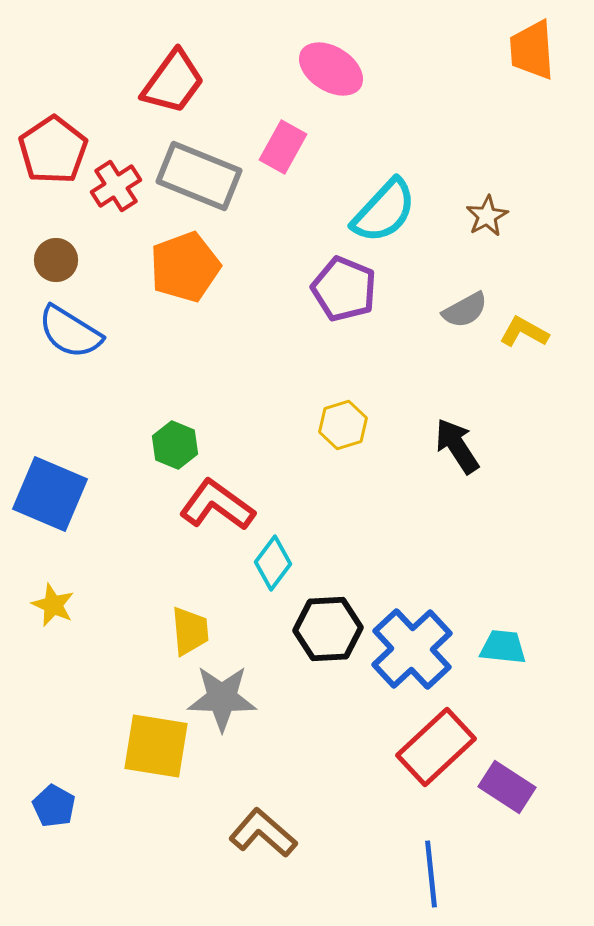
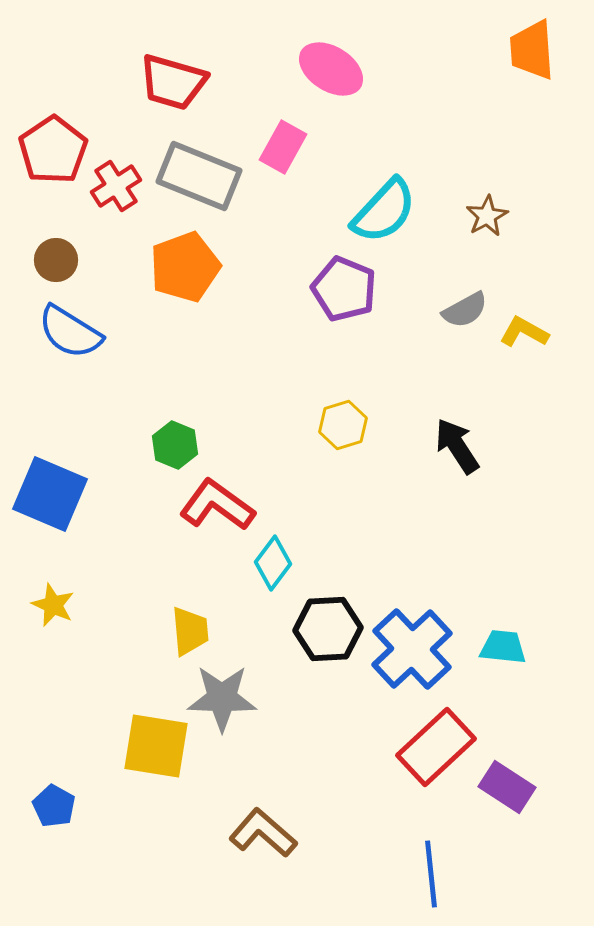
red trapezoid: rotated 70 degrees clockwise
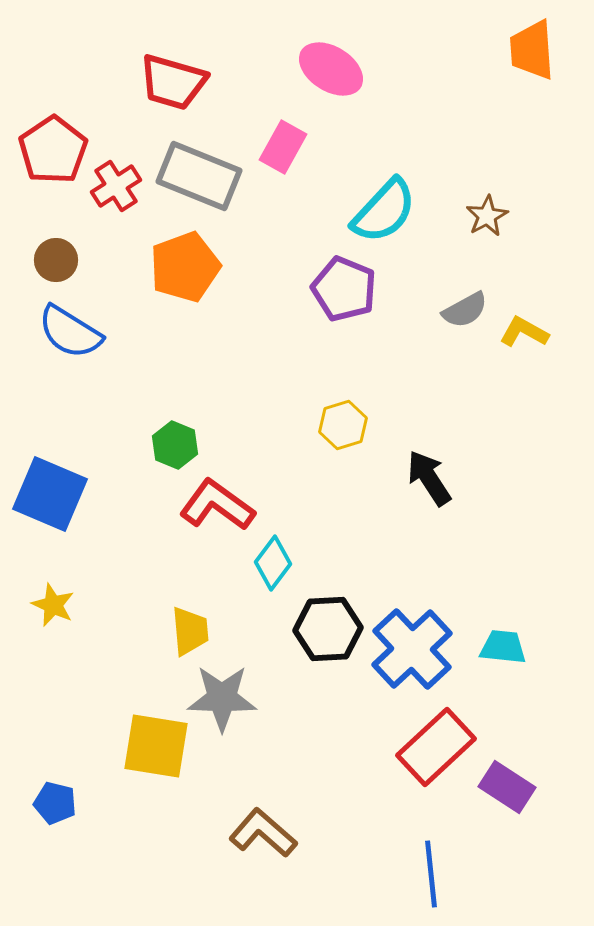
black arrow: moved 28 px left, 32 px down
blue pentagon: moved 1 px right, 3 px up; rotated 15 degrees counterclockwise
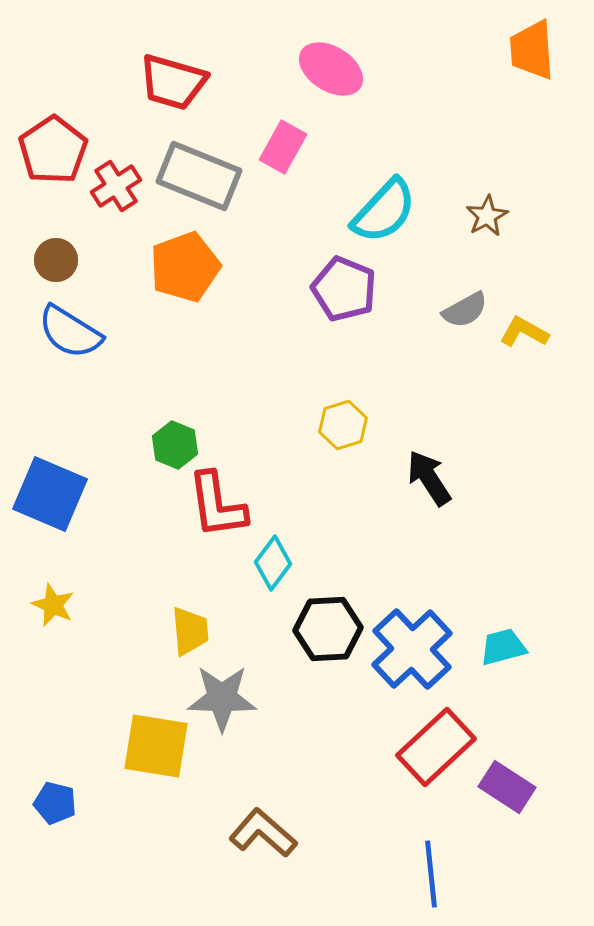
red L-shape: rotated 134 degrees counterclockwise
cyan trapezoid: rotated 21 degrees counterclockwise
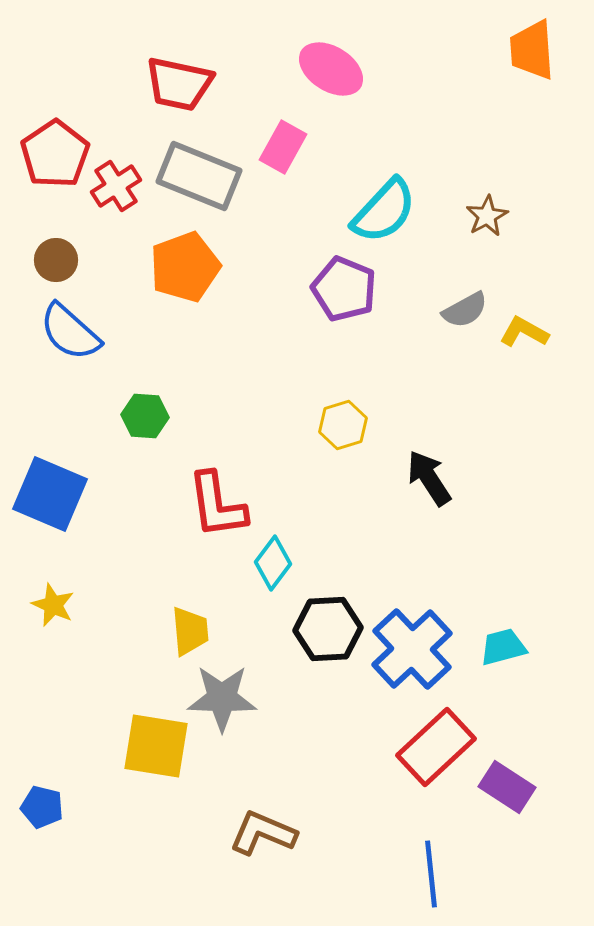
red trapezoid: moved 6 px right, 2 px down; rotated 4 degrees counterclockwise
red pentagon: moved 2 px right, 4 px down
blue semicircle: rotated 10 degrees clockwise
green hexagon: moved 30 px left, 29 px up; rotated 18 degrees counterclockwise
blue pentagon: moved 13 px left, 4 px down
brown L-shape: rotated 18 degrees counterclockwise
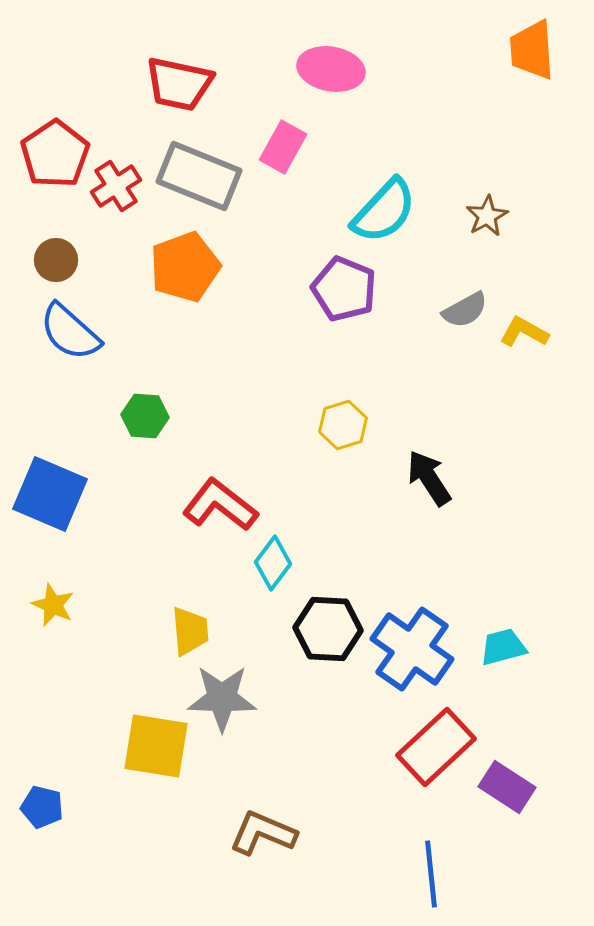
pink ellipse: rotated 22 degrees counterclockwise
red L-shape: moved 3 px right; rotated 136 degrees clockwise
black hexagon: rotated 6 degrees clockwise
blue cross: rotated 12 degrees counterclockwise
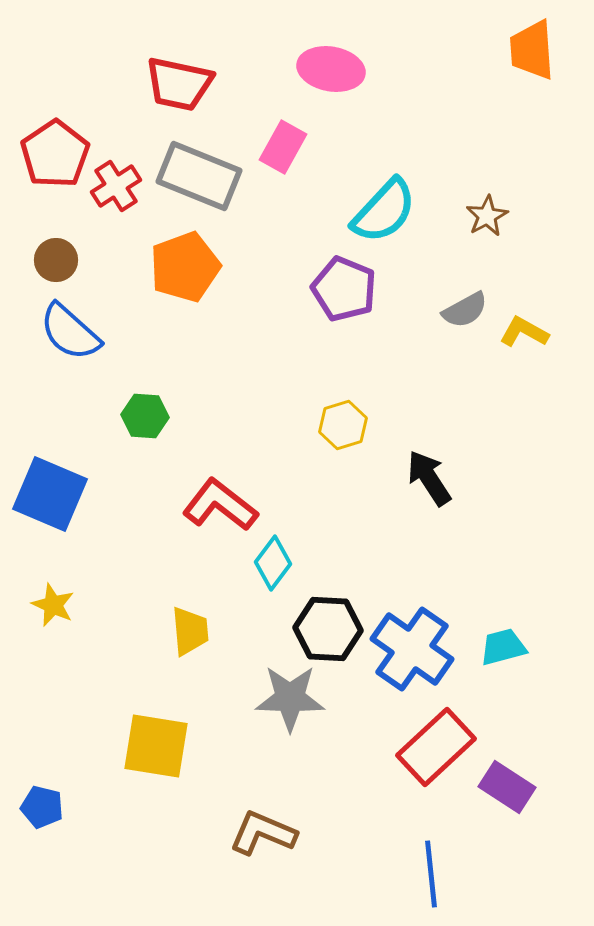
gray star: moved 68 px right
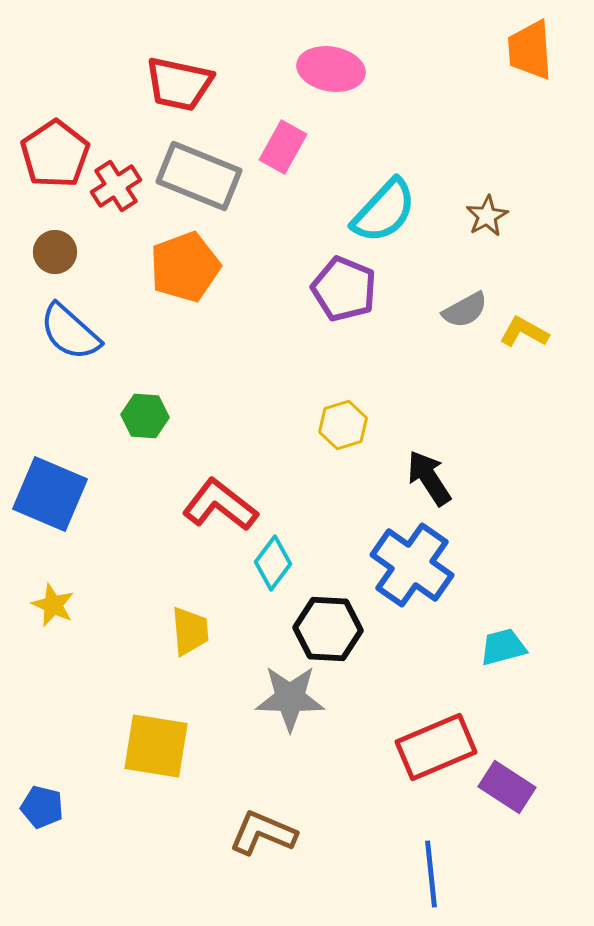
orange trapezoid: moved 2 px left
brown circle: moved 1 px left, 8 px up
blue cross: moved 84 px up
red rectangle: rotated 20 degrees clockwise
